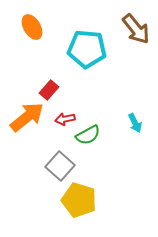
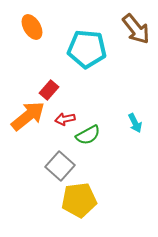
orange arrow: moved 1 px right, 1 px up
yellow pentagon: rotated 24 degrees counterclockwise
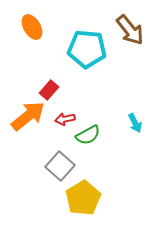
brown arrow: moved 6 px left, 1 px down
yellow pentagon: moved 4 px right, 2 px up; rotated 24 degrees counterclockwise
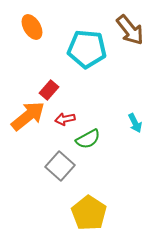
green semicircle: moved 4 px down
yellow pentagon: moved 6 px right, 15 px down; rotated 8 degrees counterclockwise
